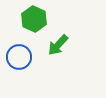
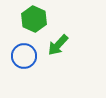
blue circle: moved 5 px right, 1 px up
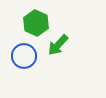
green hexagon: moved 2 px right, 4 px down
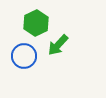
green hexagon: rotated 10 degrees clockwise
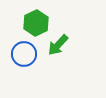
blue circle: moved 2 px up
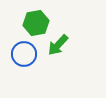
green hexagon: rotated 15 degrees clockwise
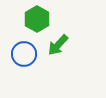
green hexagon: moved 1 px right, 4 px up; rotated 20 degrees counterclockwise
